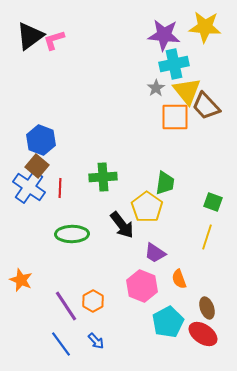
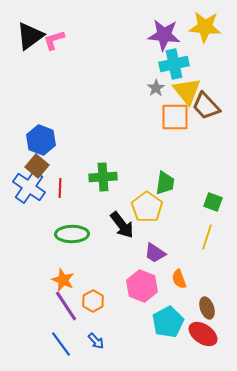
orange star: moved 42 px right
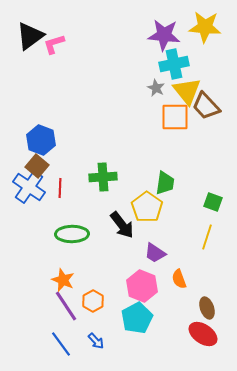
pink L-shape: moved 4 px down
gray star: rotated 12 degrees counterclockwise
cyan pentagon: moved 31 px left, 4 px up
